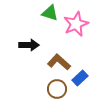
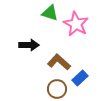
pink star: rotated 20 degrees counterclockwise
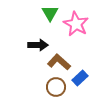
green triangle: rotated 42 degrees clockwise
black arrow: moved 9 px right
brown circle: moved 1 px left, 2 px up
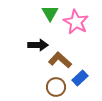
pink star: moved 2 px up
brown L-shape: moved 1 px right, 2 px up
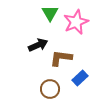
pink star: rotated 20 degrees clockwise
black arrow: rotated 24 degrees counterclockwise
brown L-shape: moved 1 px right, 2 px up; rotated 35 degrees counterclockwise
brown circle: moved 6 px left, 2 px down
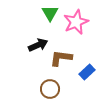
blue rectangle: moved 7 px right, 6 px up
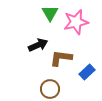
pink star: rotated 10 degrees clockwise
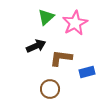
green triangle: moved 4 px left, 4 px down; rotated 18 degrees clockwise
pink star: moved 1 px left, 1 px down; rotated 15 degrees counterclockwise
black arrow: moved 2 px left, 1 px down
blue rectangle: rotated 28 degrees clockwise
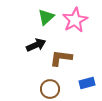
pink star: moved 3 px up
black arrow: moved 1 px up
blue rectangle: moved 11 px down
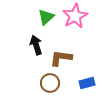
pink star: moved 4 px up
black arrow: rotated 84 degrees counterclockwise
brown circle: moved 6 px up
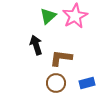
green triangle: moved 2 px right, 1 px up
brown circle: moved 6 px right
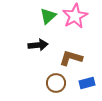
black arrow: moved 2 px right; rotated 102 degrees clockwise
brown L-shape: moved 10 px right; rotated 10 degrees clockwise
